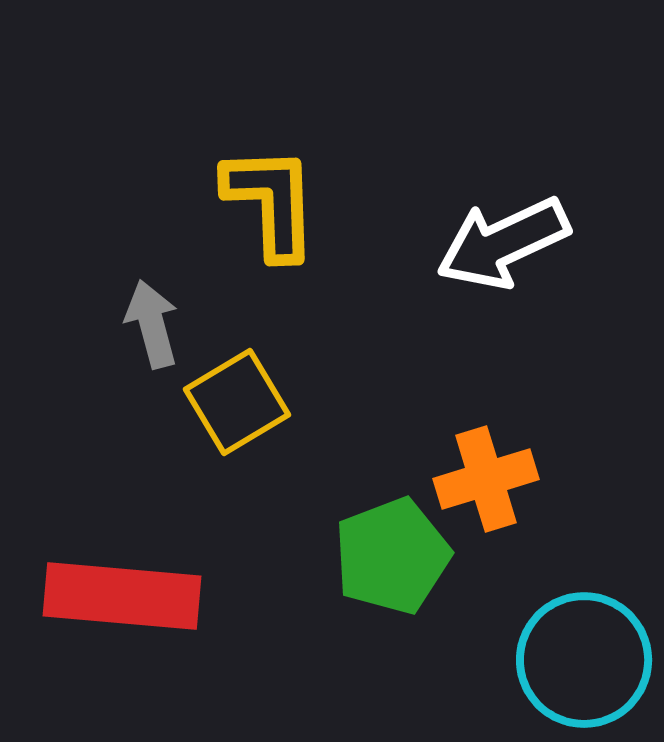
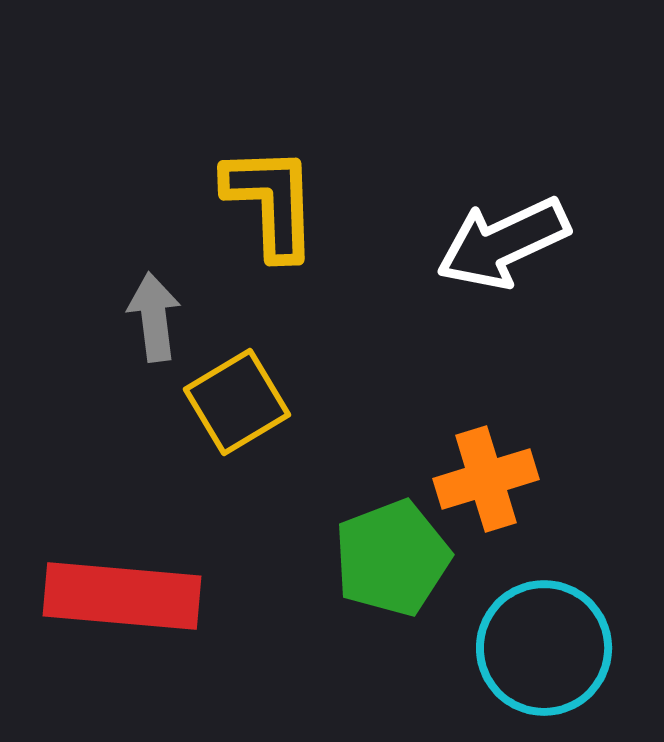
gray arrow: moved 2 px right, 7 px up; rotated 8 degrees clockwise
green pentagon: moved 2 px down
cyan circle: moved 40 px left, 12 px up
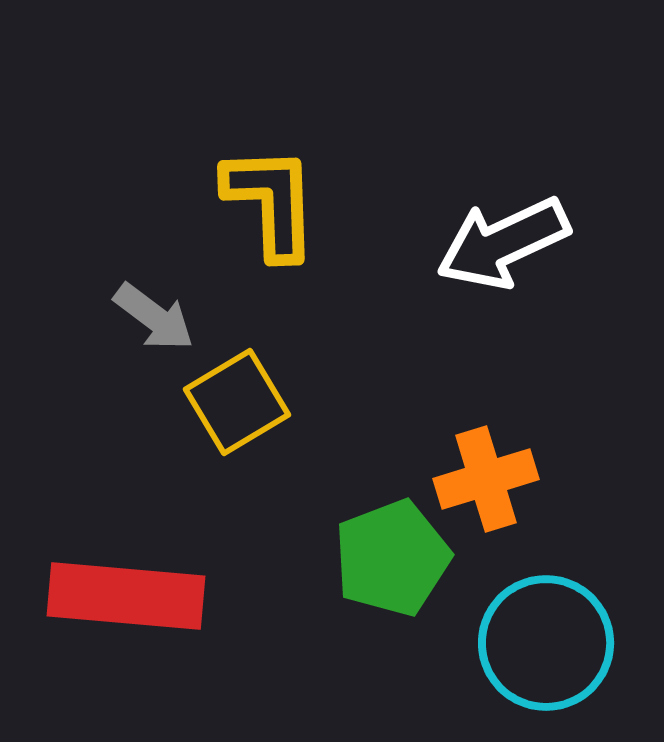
gray arrow: rotated 134 degrees clockwise
red rectangle: moved 4 px right
cyan circle: moved 2 px right, 5 px up
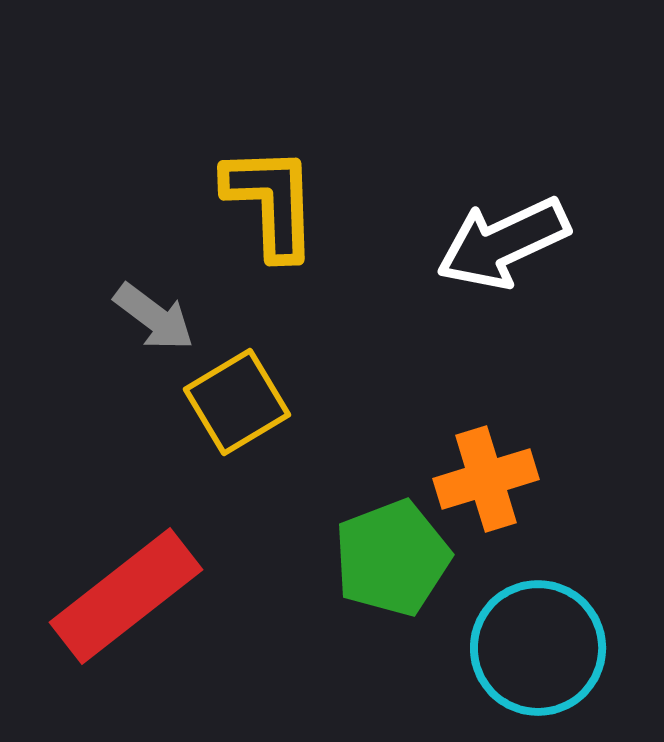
red rectangle: rotated 43 degrees counterclockwise
cyan circle: moved 8 px left, 5 px down
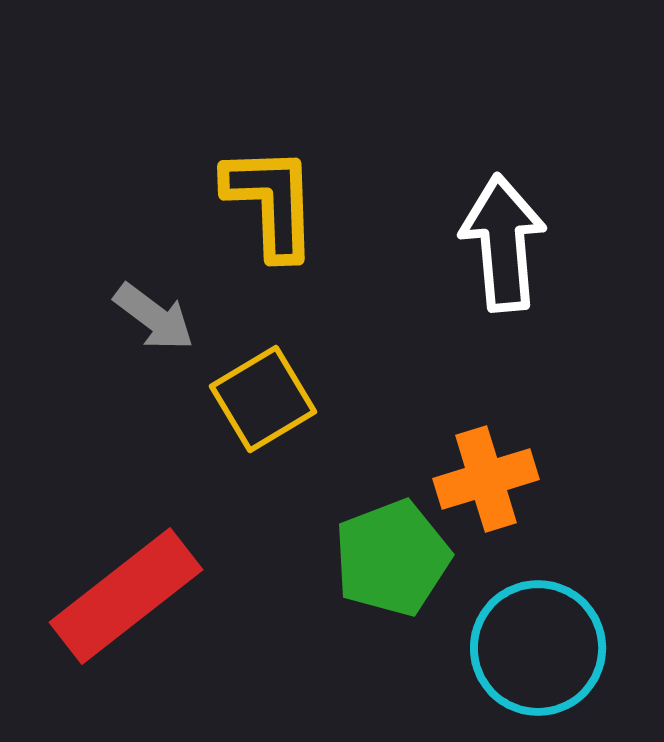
white arrow: rotated 110 degrees clockwise
yellow square: moved 26 px right, 3 px up
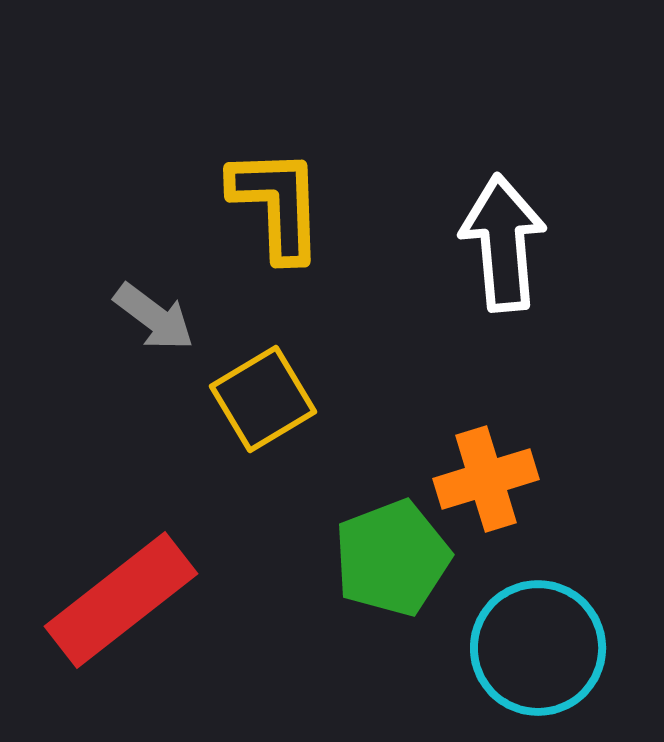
yellow L-shape: moved 6 px right, 2 px down
red rectangle: moved 5 px left, 4 px down
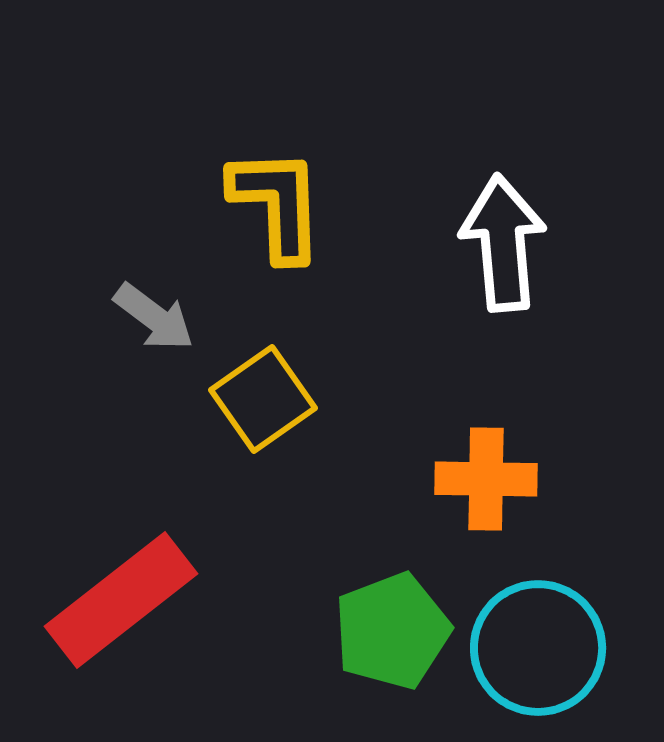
yellow square: rotated 4 degrees counterclockwise
orange cross: rotated 18 degrees clockwise
green pentagon: moved 73 px down
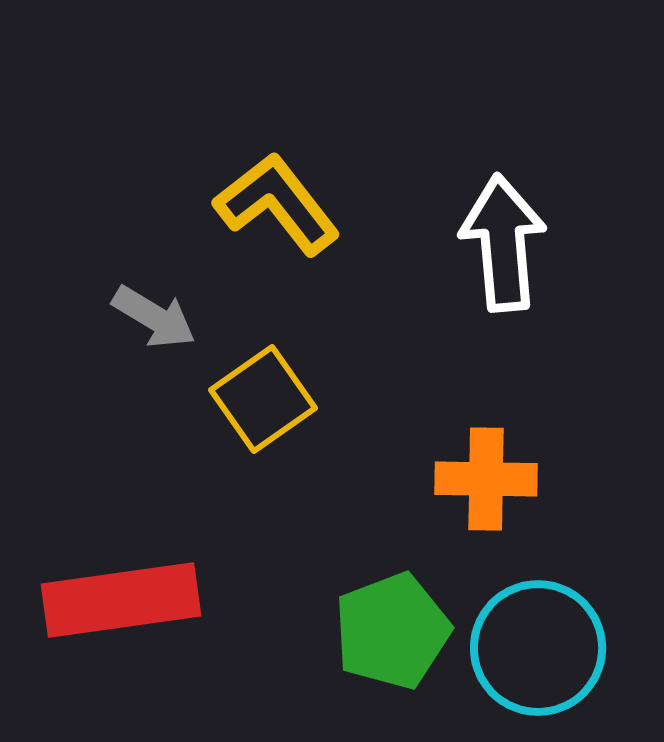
yellow L-shape: rotated 36 degrees counterclockwise
gray arrow: rotated 6 degrees counterclockwise
red rectangle: rotated 30 degrees clockwise
